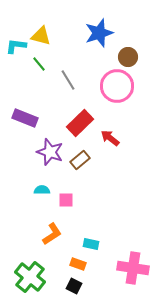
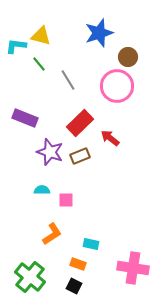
brown rectangle: moved 4 px up; rotated 18 degrees clockwise
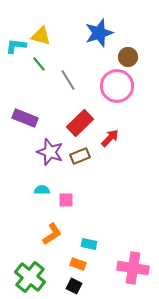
red arrow: rotated 96 degrees clockwise
cyan rectangle: moved 2 px left
